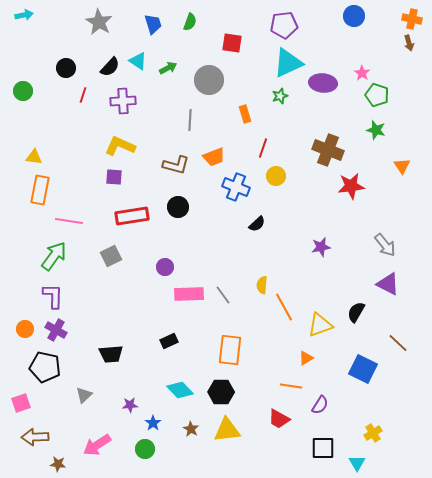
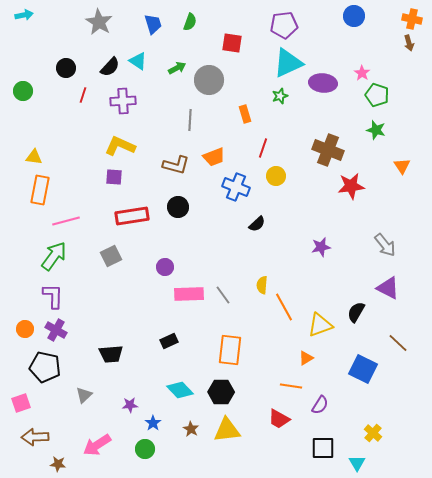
green arrow at (168, 68): moved 9 px right
pink line at (69, 221): moved 3 px left; rotated 24 degrees counterclockwise
purple triangle at (388, 284): moved 4 px down
yellow cross at (373, 433): rotated 18 degrees counterclockwise
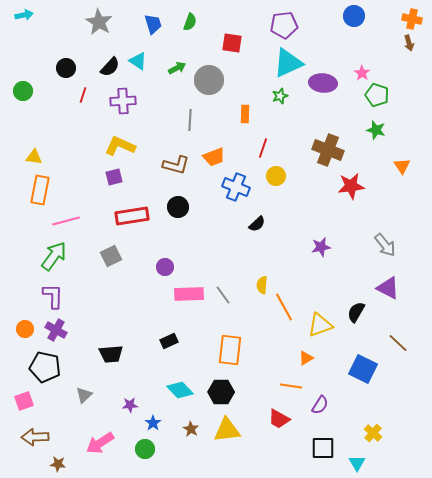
orange rectangle at (245, 114): rotated 18 degrees clockwise
purple square at (114, 177): rotated 18 degrees counterclockwise
pink square at (21, 403): moved 3 px right, 2 px up
pink arrow at (97, 445): moved 3 px right, 2 px up
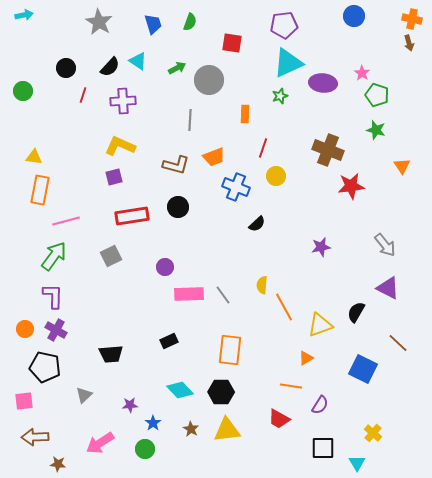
pink square at (24, 401): rotated 12 degrees clockwise
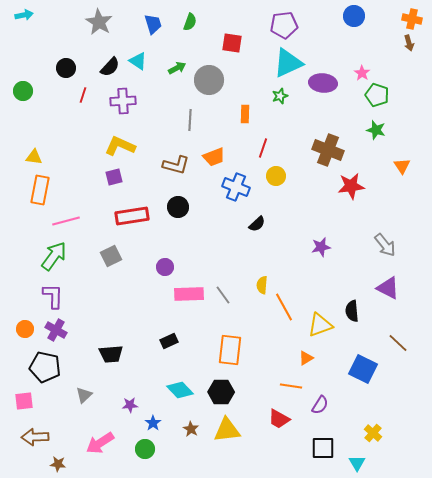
black semicircle at (356, 312): moved 4 px left, 1 px up; rotated 35 degrees counterclockwise
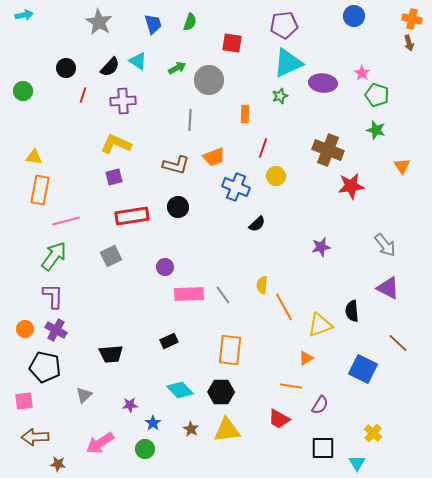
yellow L-shape at (120, 146): moved 4 px left, 2 px up
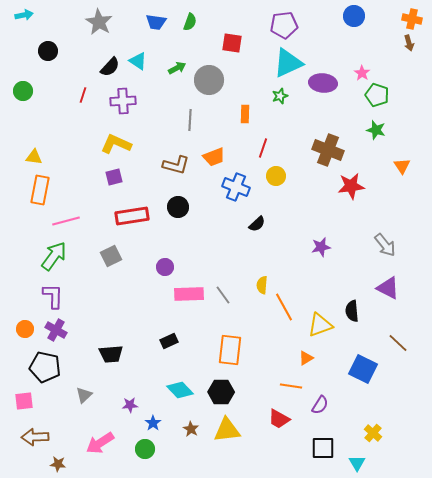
blue trapezoid at (153, 24): moved 3 px right, 2 px up; rotated 115 degrees clockwise
black circle at (66, 68): moved 18 px left, 17 px up
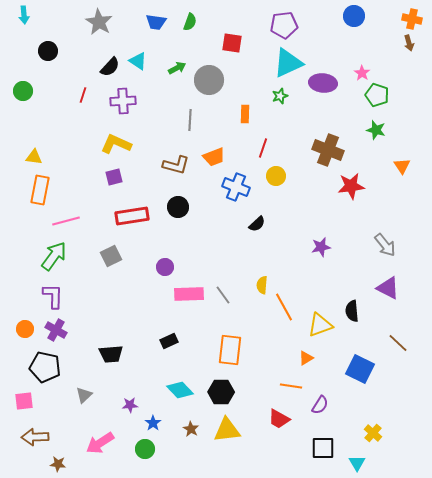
cyan arrow at (24, 15): rotated 96 degrees clockwise
blue square at (363, 369): moved 3 px left
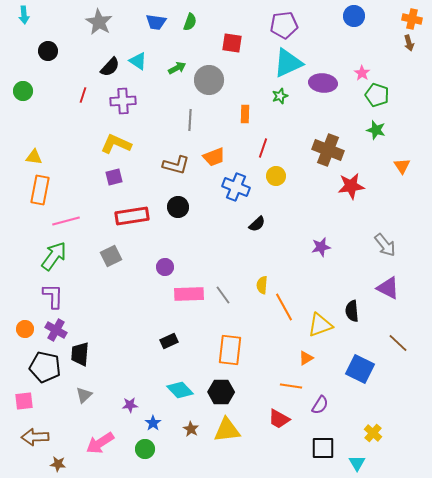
black trapezoid at (111, 354): moved 31 px left; rotated 100 degrees clockwise
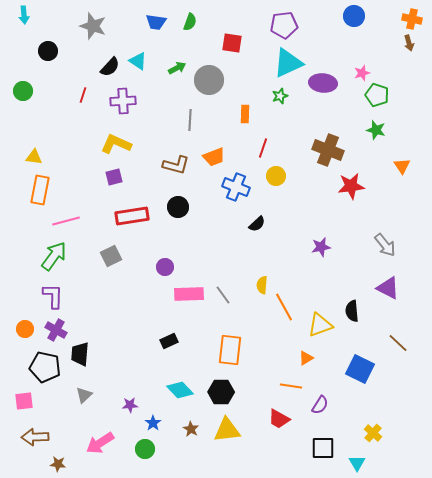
gray star at (99, 22): moved 6 px left, 4 px down; rotated 12 degrees counterclockwise
pink star at (362, 73): rotated 21 degrees clockwise
